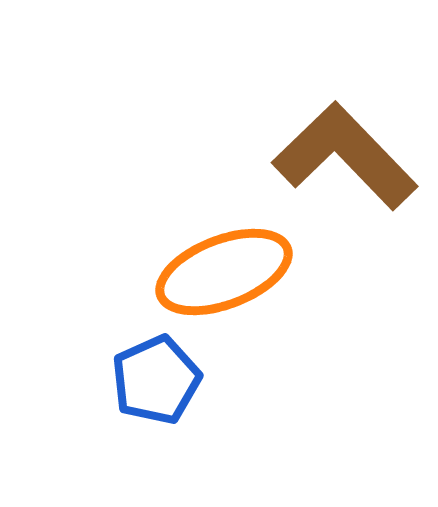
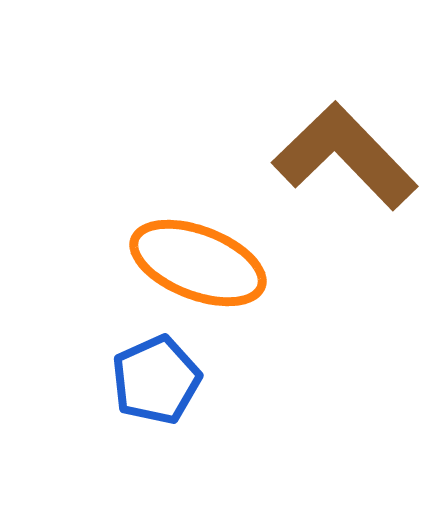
orange ellipse: moved 26 px left, 9 px up; rotated 42 degrees clockwise
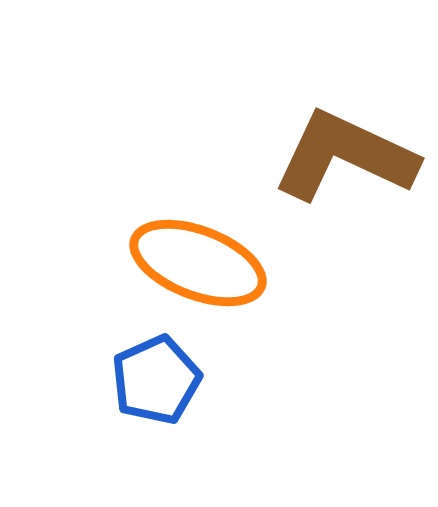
brown L-shape: rotated 21 degrees counterclockwise
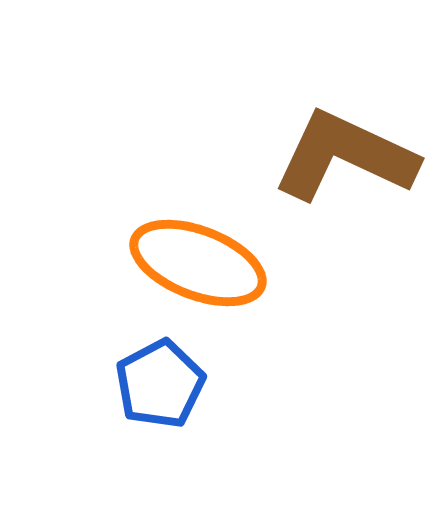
blue pentagon: moved 4 px right, 4 px down; rotated 4 degrees counterclockwise
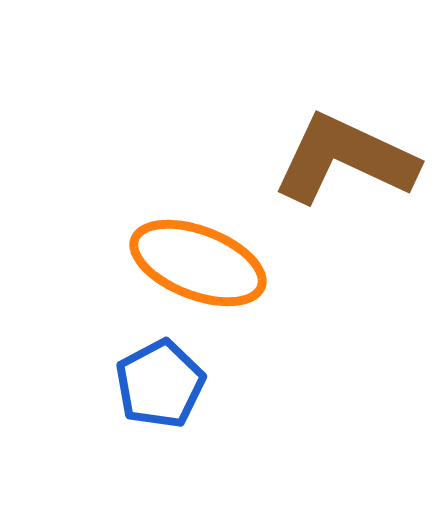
brown L-shape: moved 3 px down
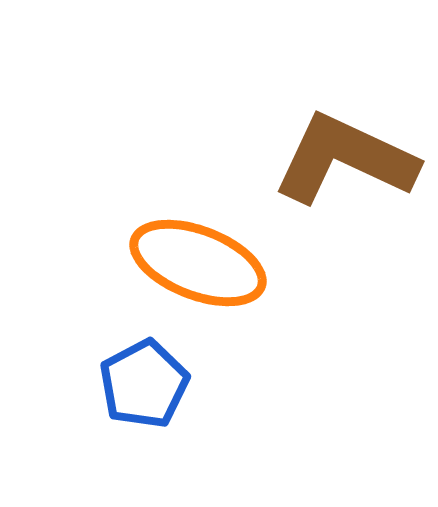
blue pentagon: moved 16 px left
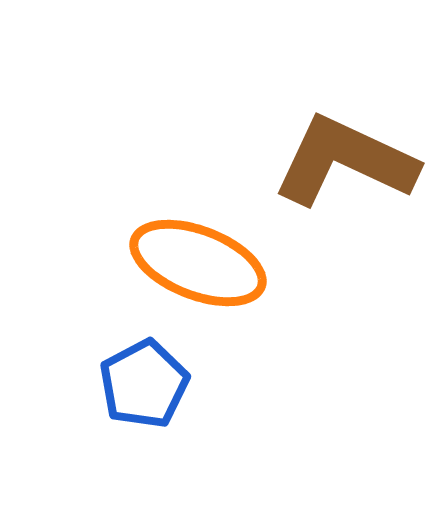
brown L-shape: moved 2 px down
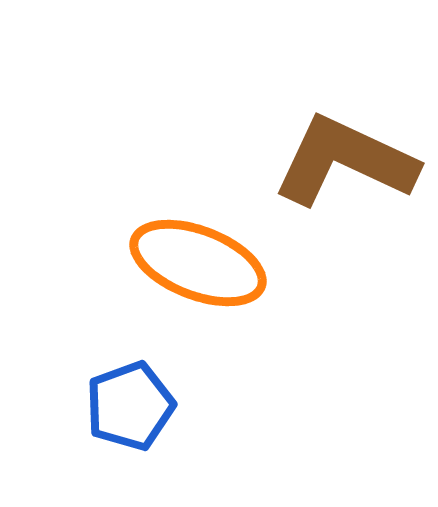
blue pentagon: moved 14 px left, 22 px down; rotated 8 degrees clockwise
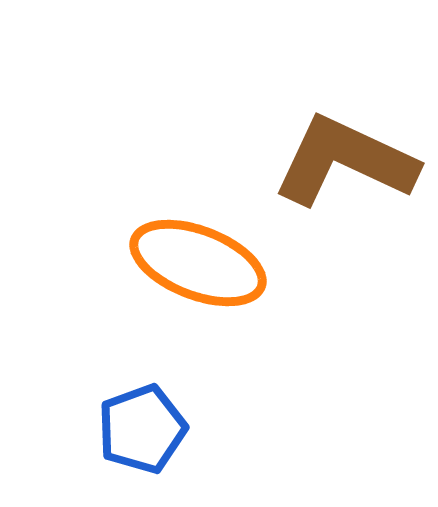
blue pentagon: moved 12 px right, 23 px down
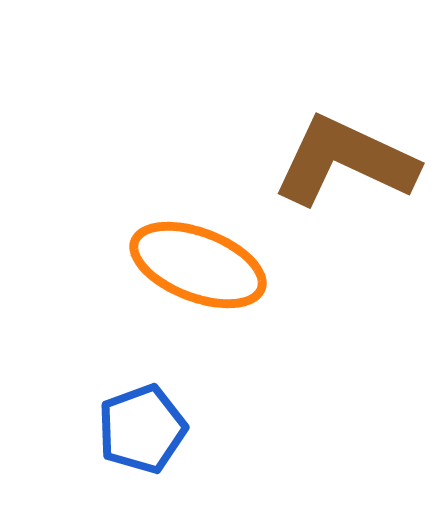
orange ellipse: moved 2 px down
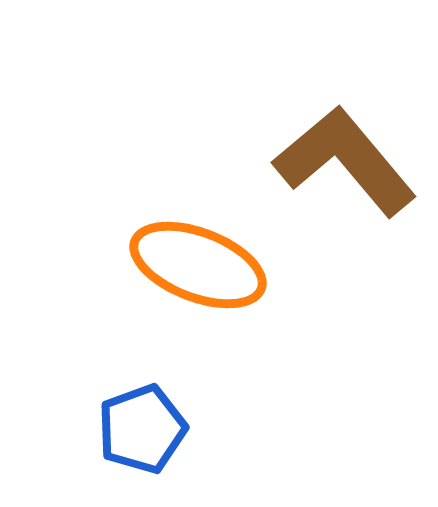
brown L-shape: rotated 25 degrees clockwise
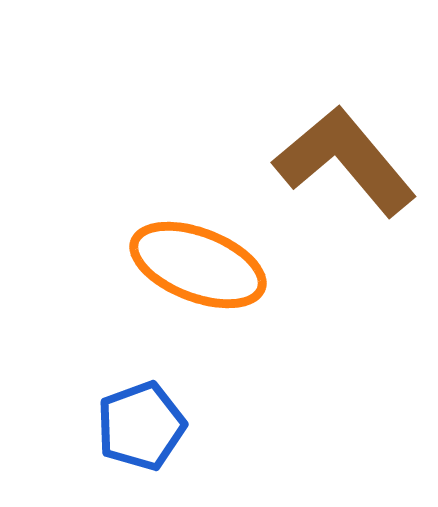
blue pentagon: moved 1 px left, 3 px up
